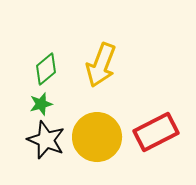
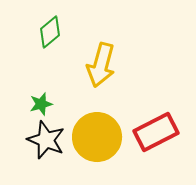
yellow arrow: rotated 6 degrees counterclockwise
green diamond: moved 4 px right, 37 px up
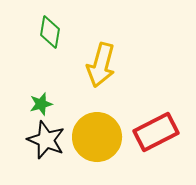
green diamond: rotated 40 degrees counterclockwise
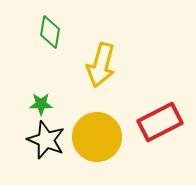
green star: rotated 15 degrees clockwise
red rectangle: moved 4 px right, 10 px up
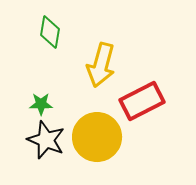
red rectangle: moved 18 px left, 21 px up
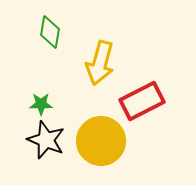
yellow arrow: moved 1 px left, 2 px up
yellow circle: moved 4 px right, 4 px down
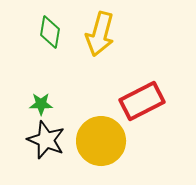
yellow arrow: moved 29 px up
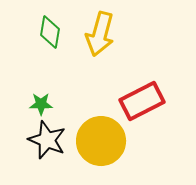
black star: moved 1 px right
